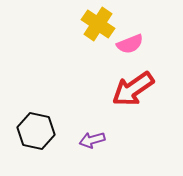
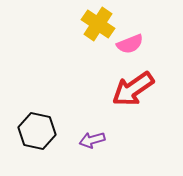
black hexagon: moved 1 px right
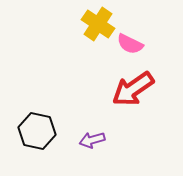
pink semicircle: rotated 48 degrees clockwise
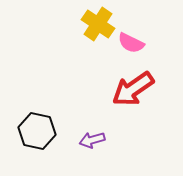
pink semicircle: moved 1 px right, 1 px up
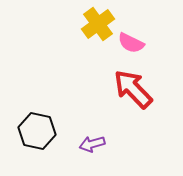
yellow cross: rotated 20 degrees clockwise
red arrow: rotated 81 degrees clockwise
purple arrow: moved 4 px down
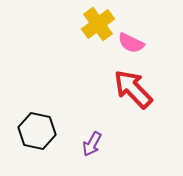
purple arrow: rotated 45 degrees counterclockwise
